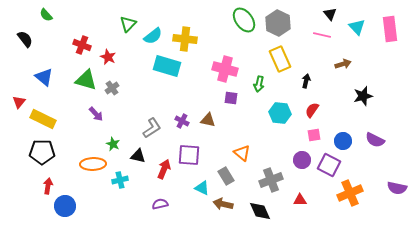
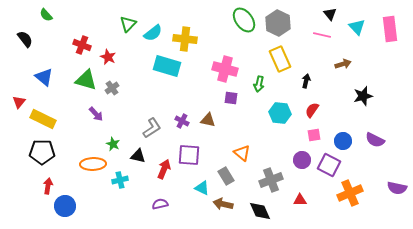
cyan semicircle at (153, 36): moved 3 px up
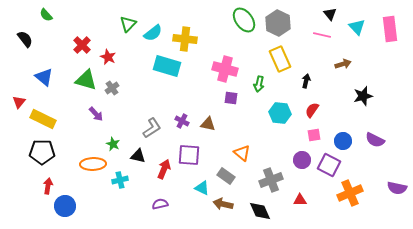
red cross at (82, 45): rotated 24 degrees clockwise
brown triangle at (208, 120): moved 4 px down
gray rectangle at (226, 176): rotated 24 degrees counterclockwise
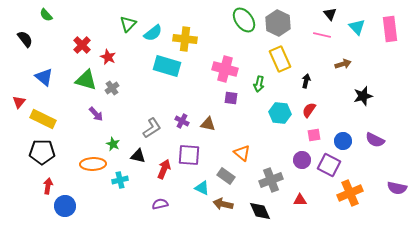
red semicircle at (312, 110): moved 3 px left
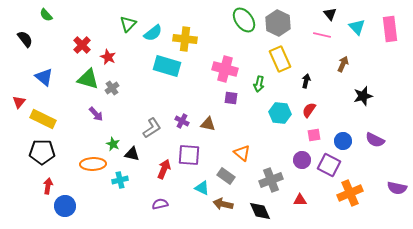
brown arrow at (343, 64): rotated 49 degrees counterclockwise
green triangle at (86, 80): moved 2 px right, 1 px up
black triangle at (138, 156): moved 6 px left, 2 px up
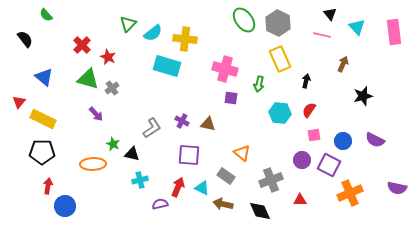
pink rectangle at (390, 29): moved 4 px right, 3 px down
red arrow at (164, 169): moved 14 px right, 18 px down
cyan cross at (120, 180): moved 20 px right
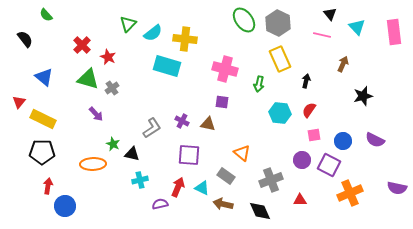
purple square at (231, 98): moved 9 px left, 4 px down
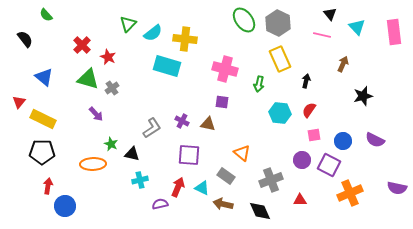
green star at (113, 144): moved 2 px left
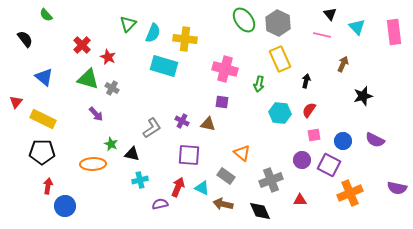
cyan semicircle at (153, 33): rotated 30 degrees counterclockwise
cyan rectangle at (167, 66): moved 3 px left
gray cross at (112, 88): rotated 24 degrees counterclockwise
red triangle at (19, 102): moved 3 px left
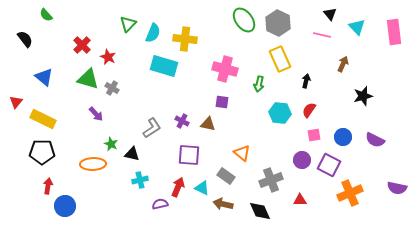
blue circle at (343, 141): moved 4 px up
